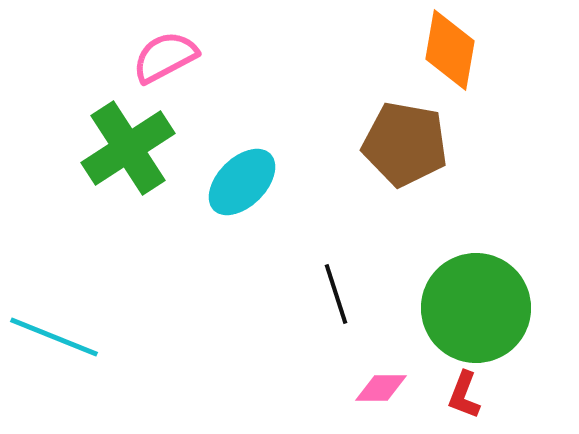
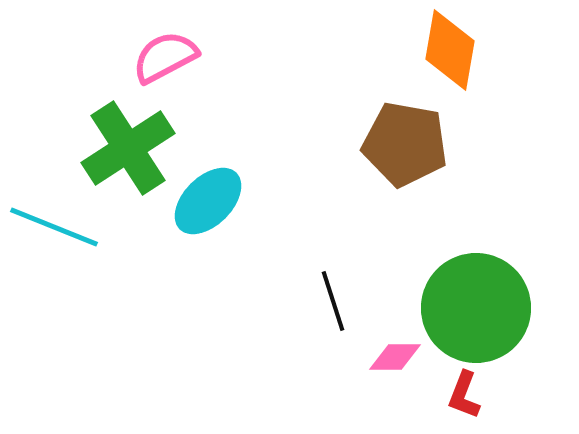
cyan ellipse: moved 34 px left, 19 px down
black line: moved 3 px left, 7 px down
cyan line: moved 110 px up
pink diamond: moved 14 px right, 31 px up
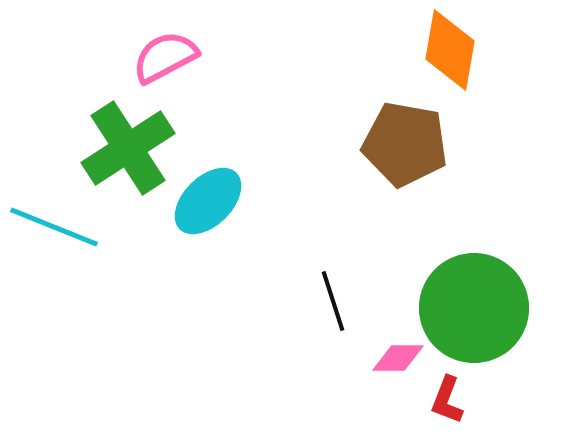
green circle: moved 2 px left
pink diamond: moved 3 px right, 1 px down
red L-shape: moved 17 px left, 5 px down
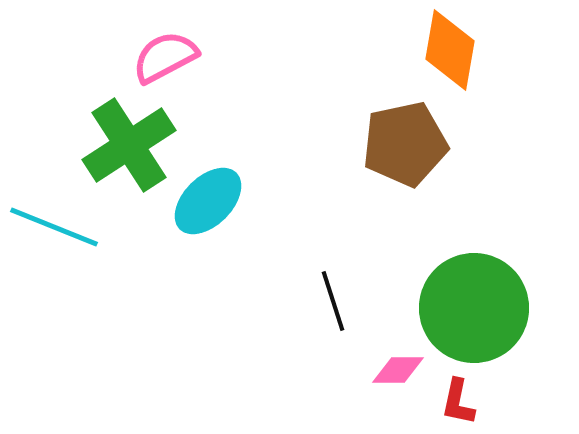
brown pentagon: rotated 22 degrees counterclockwise
green cross: moved 1 px right, 3 px up
pink diamond: moved 12 px down
red L-shape: moved 11 px right, 2 px down; rotated 9 degrees counterclockwise
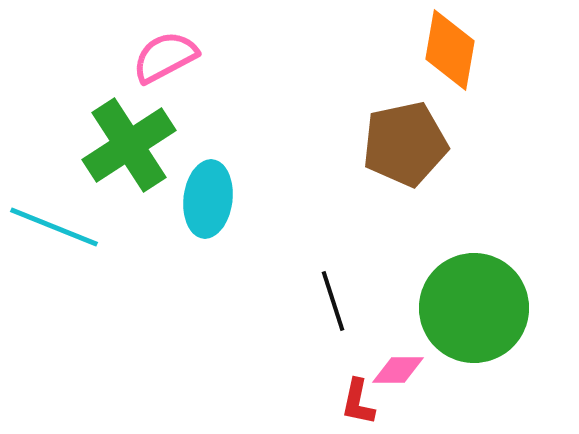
cyan ellipse: moved 2 px up; rotated 38 degrees counterclockwise
red L-shape: moved 100 px left
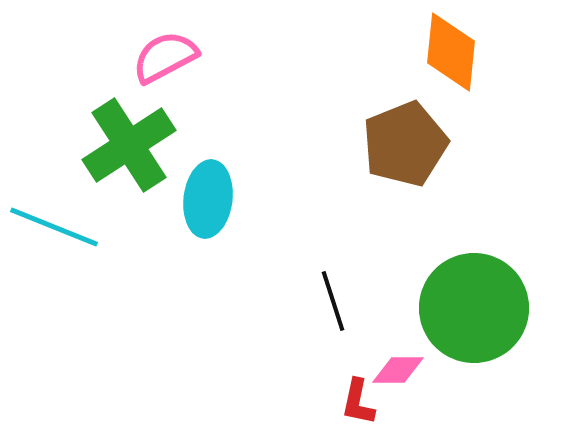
orange diamond: moved 1 px right, 2 px down; rotated 4 degrees counterclockwise
brown pentagon: rotated 10 degrees counterclockwise
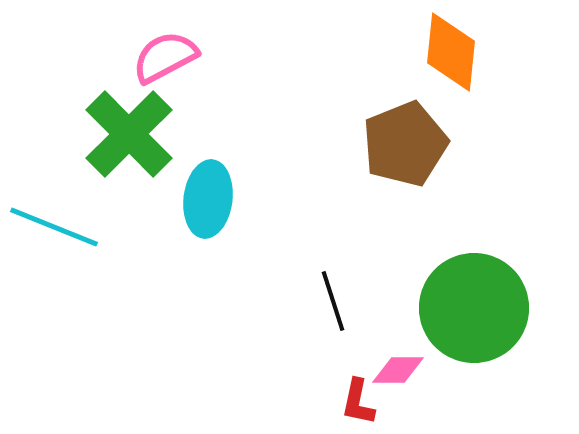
green cross: moved 11 px up; rotated 12 degrees counterclockwise
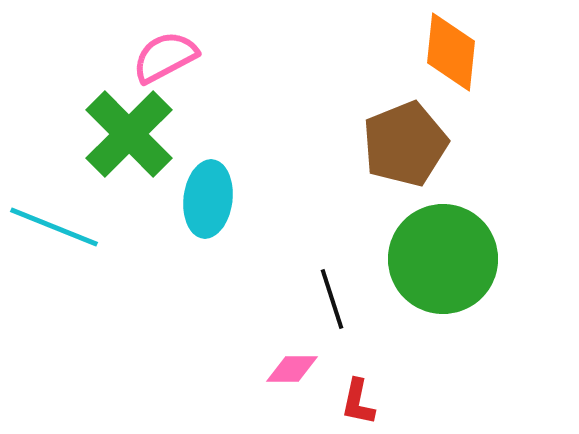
black line: moved 1 px left, 2 px up
green circle: moved 31 px left, 49 px up
pink diamond: moved 106 px left, 1 px up
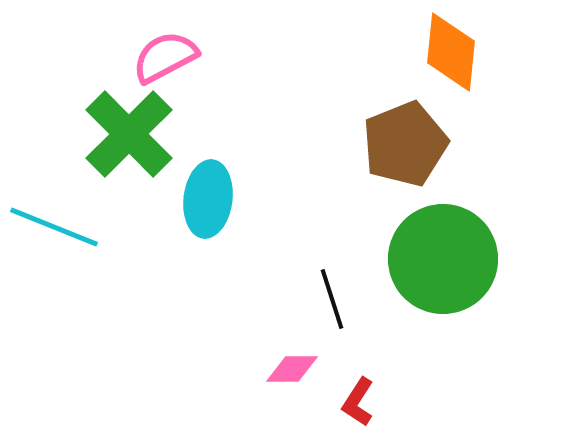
red L-shape: rotated 21 degrees clockwise
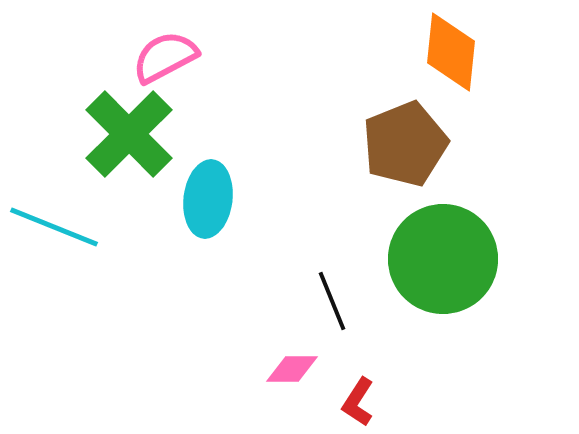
black line: moved 2 px down; rotated 4 degrees counterclockwise
